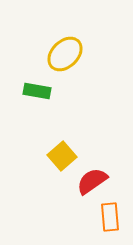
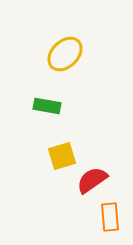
green rectangle: moved 10 px right, 15 px down
yellow square: rotated 24 degrees clockwise
red semicircle: moved 1 px up
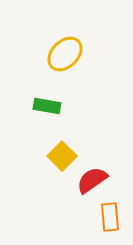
yellow square: rotated 28 degrees counterclockwise
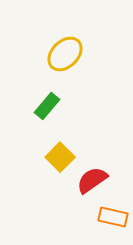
green rectangle: rotated 60 degrees counterclockwise
yellow square: moved 2 px left, 1 px down
orange rectangle: moved 3 px right; rotated 72 degrees counterclockwise
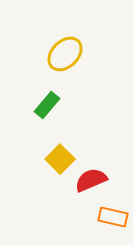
green rectangle: moved 1 px up
yellow square: moved 2 px down
red semicircle: moved 1 px left; rotated 12 degrees clockwise
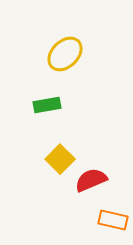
green rectangle: rotated 40 degrees clockwise
orange rectangle: moved 3 px down
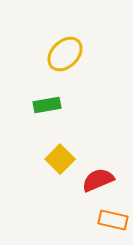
red semicircle: moved 7 px right
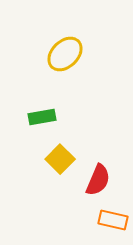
green rectangle: moved 5 px left, 12 px down
red semicircle: rotated 136 degrees clockwise
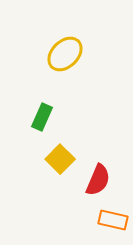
green rectangle: rotated 56 degrees counterclockwise
